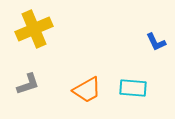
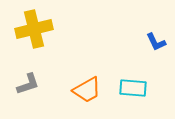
yellow cross: rotated 9 degrees clockwise
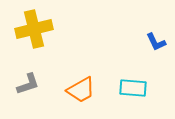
orange trapezoid: moved 6 px left
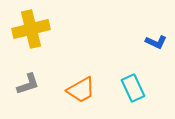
yellow cross: moved 3 px left
blue L-shape: rotated 40 degrees counterclockwise
cyan rectangle: rotated 60 degrees clockwise
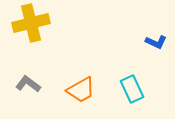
yellow cross: moved 6 px up
gray L-shape: rotated 125 degrees counterclockwise
cyan rectangle: moved 1 px left, 1 px down
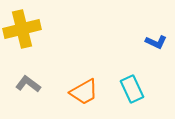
yellow cross: moved 9 px left, 6 px down
orange trapezoid: moved 3 px right, 2 px down
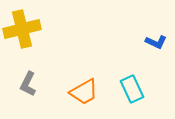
gray L-shape: rotated 100 degrees counterclockwise
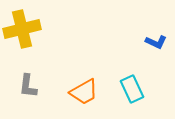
gray L-shape: moved 2 px down; rotated 20 degrees counterclockwise
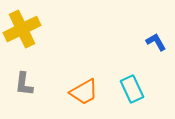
yellow cross: rotated 12 degrees counterclockwise
blue L-shape: rotated 145 degrees counterclockwise
gray L-shape: moved 4 px left, 2 px up
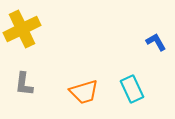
orange trapezoid: rotated 12 degrees clockwise
